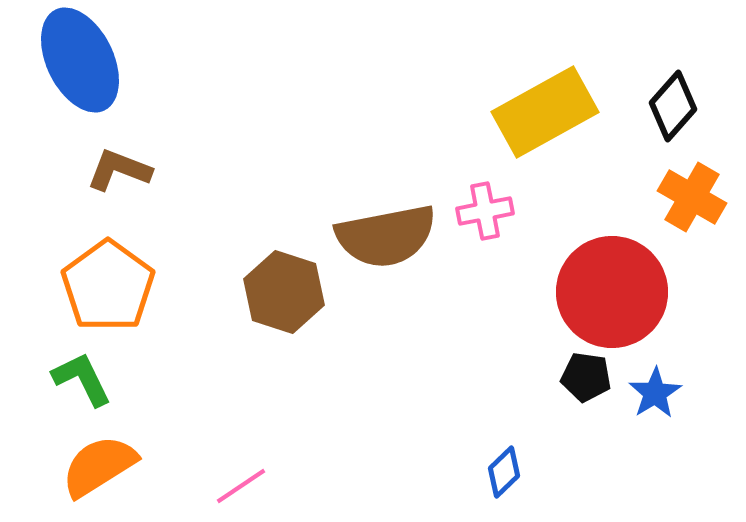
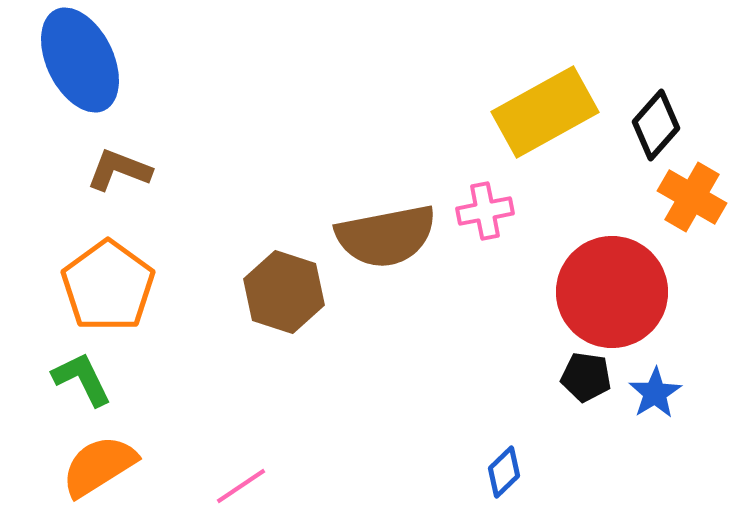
black diamond: moved 17 px left, 19 px down
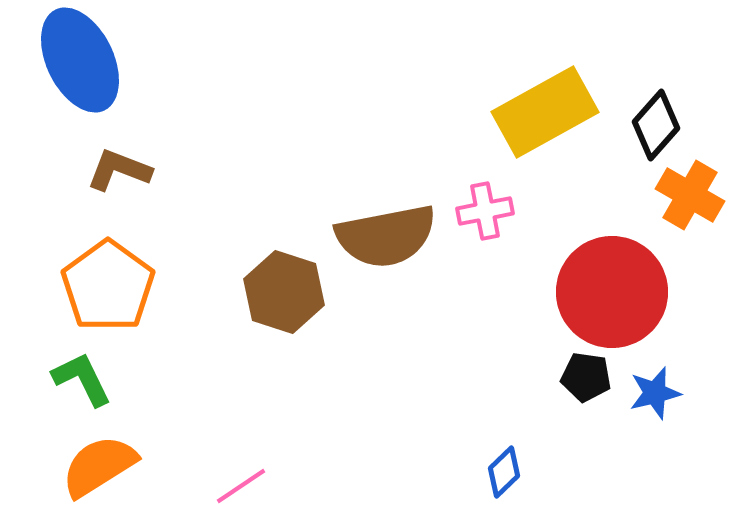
orange cross: moved 2 px left, 2 px up
blue star: rotated 18 degrees clockwise
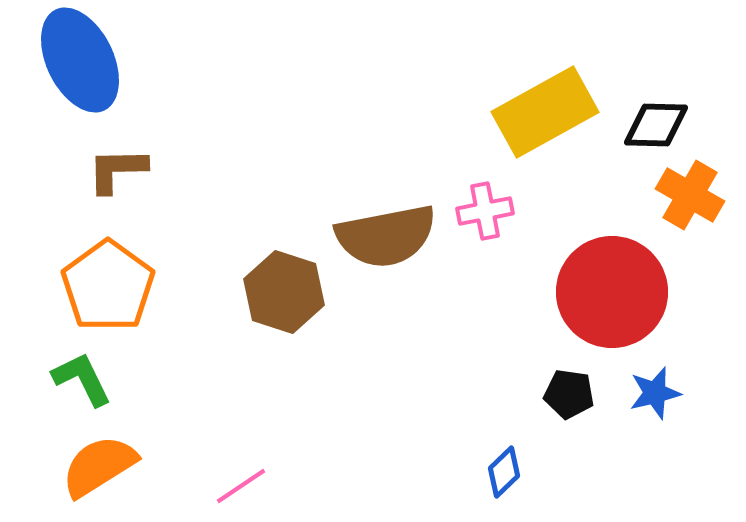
black diamond: rotated 50 degrees clockwise
brown L-shape: moved 2 px left; rotated 22 degrees counterclockwise
black pentagon: moved 17 px left, 17 px down
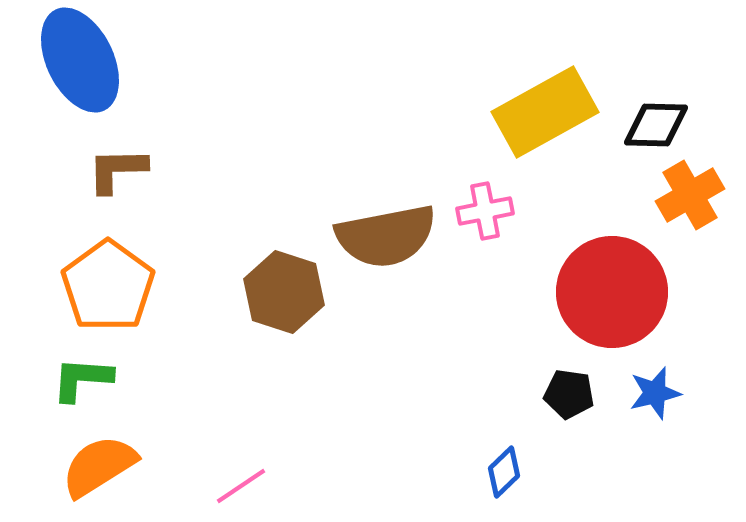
orange cross: rotated 30 degrees clockwise
green L-shape: rotated 60 degrees counterclockwise
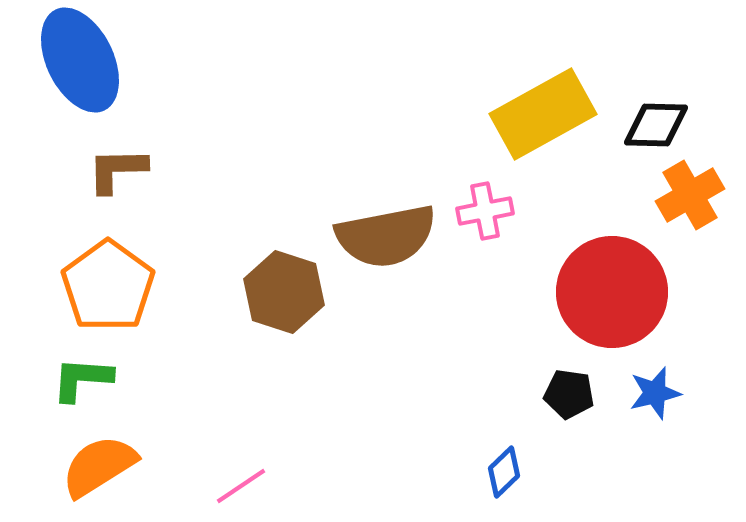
yellow rectangle: moved 2 px left, 2 px down
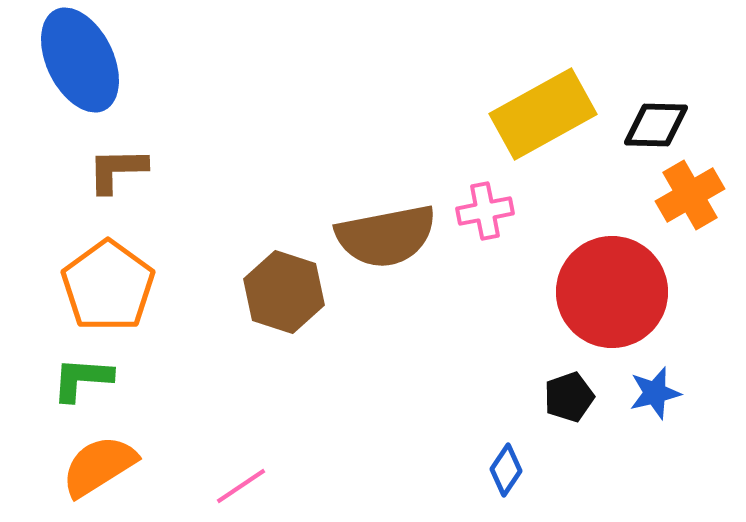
black pentagon: moved 3 px down; rotated 27 degrees counterclockwise
blue diamond: moved 2 px right, 2 px up; rotated 12 degrees counterclockwise
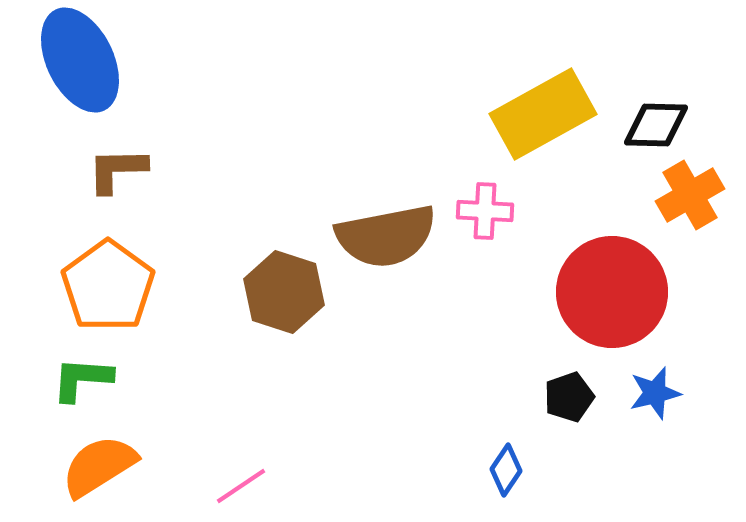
pink cross: rotated 14 degrees clockwise
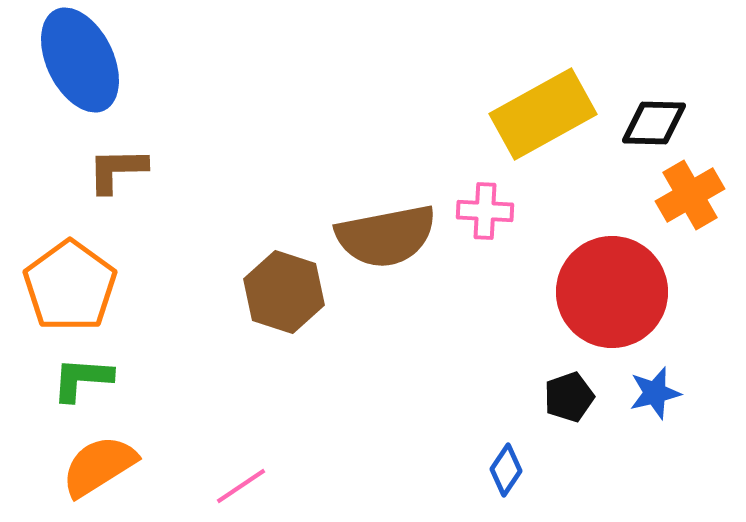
black diamond: moved 2 px left, 2 px up
orange pentagon: moved 38 px left
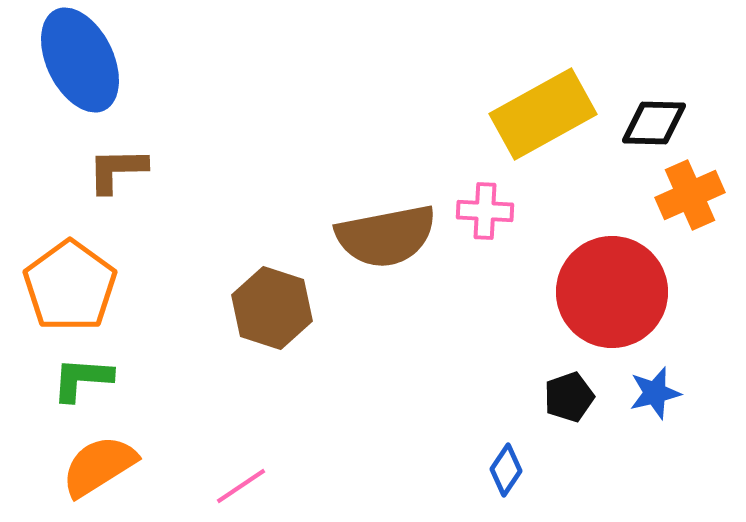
orange cross: rotated 6 degrees clockwise
brown hexagon: moved 12 px left, 16 px down
